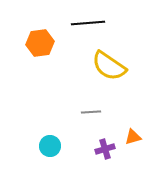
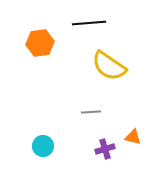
black line: moved 1 px right
orange triangle: rotated 30 degrees clockwise
cyan circle: moved 7 px left
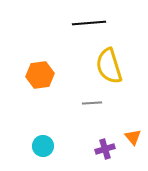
orange hexagon: moved 32 px down
yellow semicircle: rotated 39 degrees clockwise
gray line: moved 1 px right, 9 px up
orange triangle: rotated 36 degrees clockwise
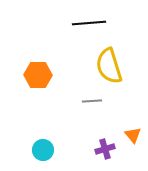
orange hexagon: moved 2 px left; rotated 8 degrees clockwise
gray line: moved 2 px up
orange triangle: moved 2 px up
cyan circle: moved 4 px down
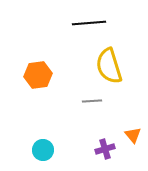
orange hexagon: rotated 8 degrees counterclockwise
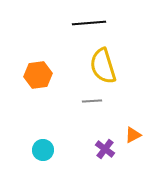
yellow semicircle: moved 6 px left
orange triangle: rotated 42 degrees clockwise
purple cross: rotated 36 degrees counterclockwise
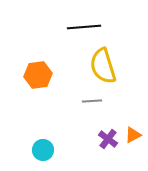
black line: moved 5 px left, 4 px down
purple cross: moved 3 px right, 10 px up
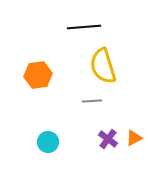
orange triangle: moved 1 px right, 3 px down
cyan circle: moved 5 px right, 8 px up
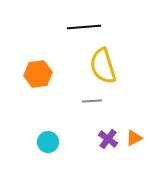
orange hexagon: moved 1 px up
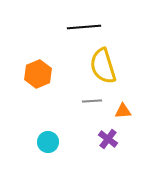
orange hexagon: rotated 16 degrees counterclockwise
orange triangle: moved 11 px left, 27 px up; rotated 24 degrees clockwise
